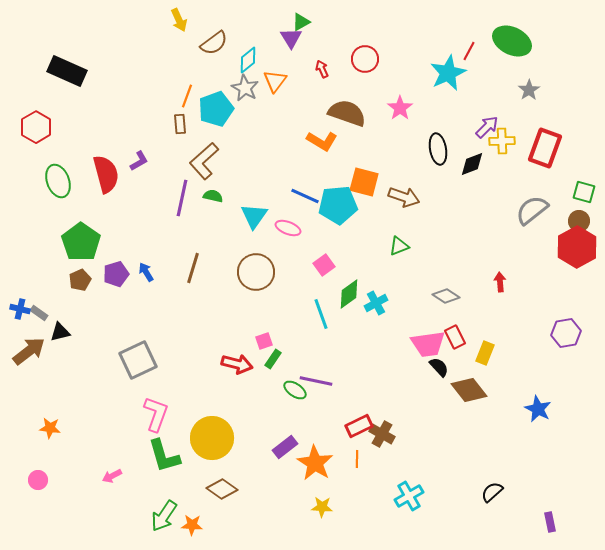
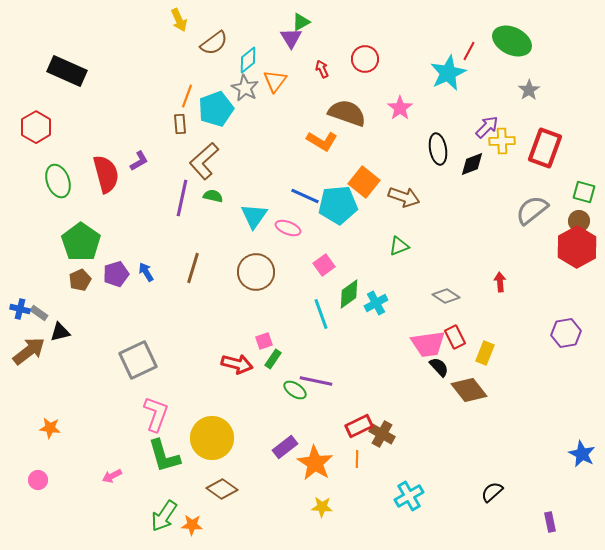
orange square at (364, 182): rotated 24 degrees clockwise
blue star at (538, 409): moved 44 px right, 45 px down
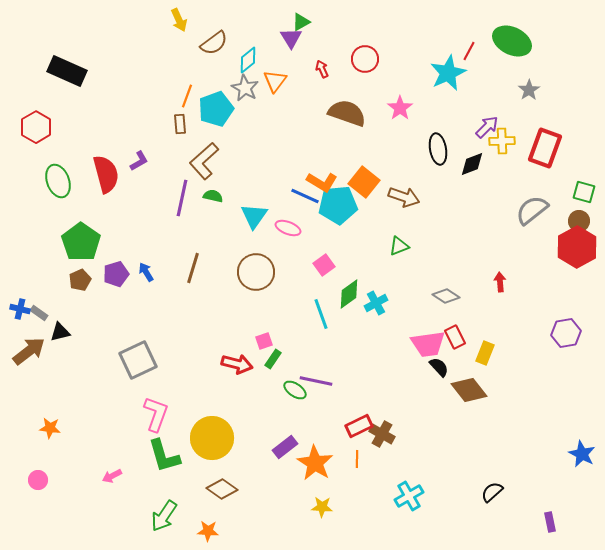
orange L-shape at (322, 141): moved 41 px down
orange star at (192, 525): moved 16 px right, 6 px down
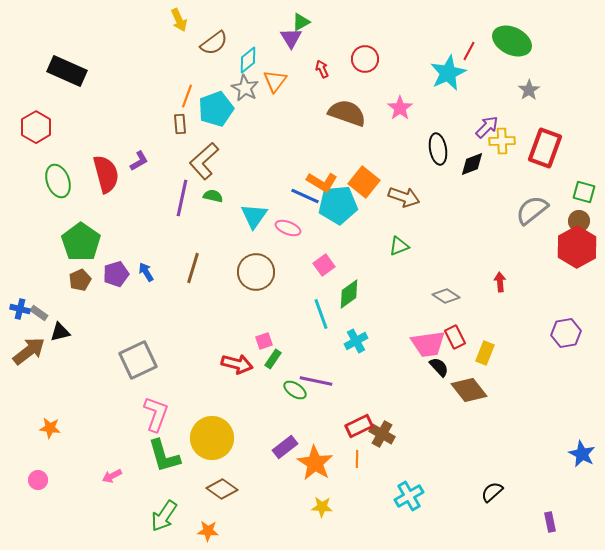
cyan cross at (376, 303): moved 20 px left, 38 px down
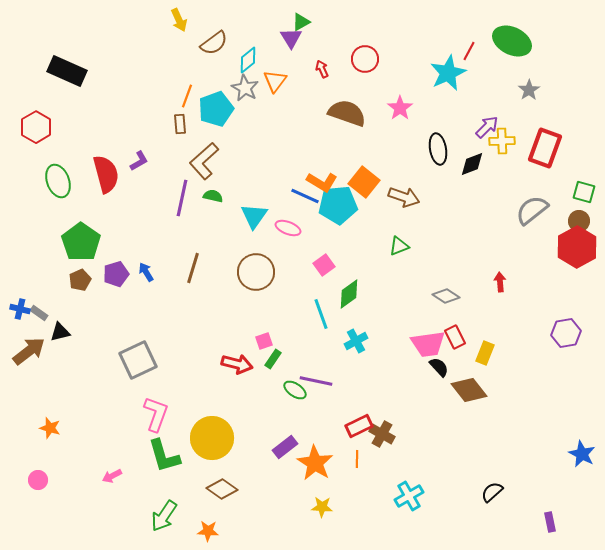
orange star at (50, 428): rotated 10 degrees clockwise
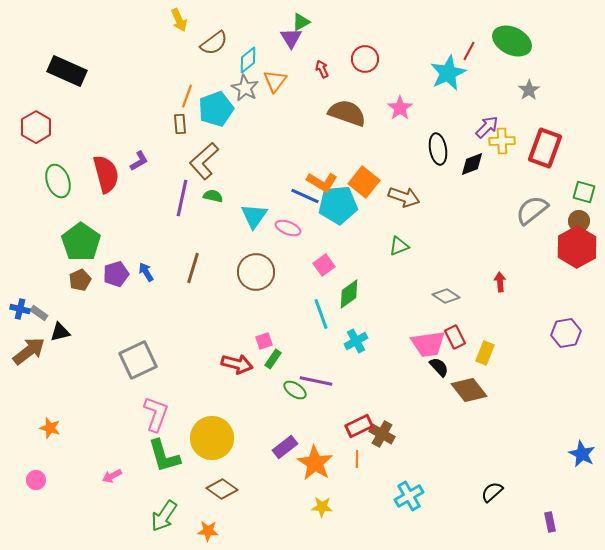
pink circle at (38, 480): moved 2 px left
